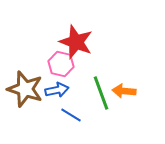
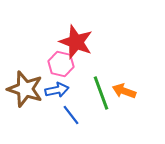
orange arrow: rotated 15 degrees clockwise
blue line: rotated 20 degrees clockwise
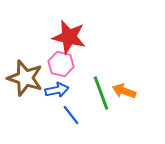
red star: moved 7 px left, 5 px up; rotated 8 degrees counterclockwise
brown star: moved 11 px up
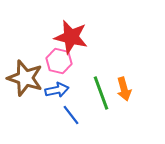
red star: moved 2 px right
pink hexagon: moved 2 px left, 3 px up
orange arrow: moved 2 px up; rotated 125 degrees counterclockwise
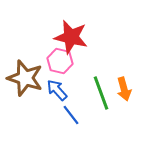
pink hexagon: moved 1 px right
blue arrow: rotated 120 degrees counterclockwise
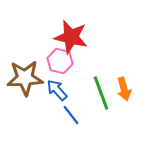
brown star: rotated 21 degrees counterclockwise
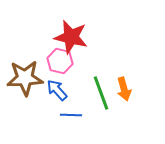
blue line: rotated 50 degrees counterclockwise
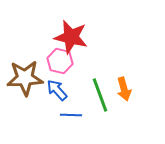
green line: moved 1 px left, 2 px down
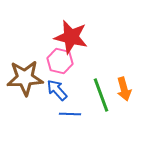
green line: moved 1 px right
blue line: moved 1 px left, 1 px up
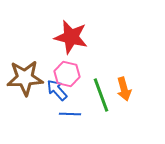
pink hexagon: moved 7 px right, 13 px down
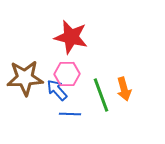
pink hexagon: rotated 15 degrees counterclockwise
